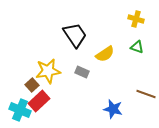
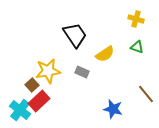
brown line: rotated 30 degrees clockwise
cyan cross: rotated 15 degrees clockwise
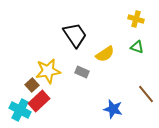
cyan cross: rotated 10 degrees counterclockwise
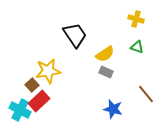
gray rectangle: moved 24 px right
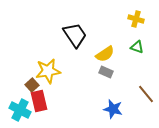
red rectangle: rotated 60 degrees counterclockwise
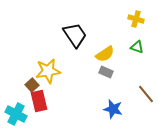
cyan cross: moved 4 px left, 4 px down
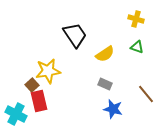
gray rectangle: moved 1 px left, 12 px down
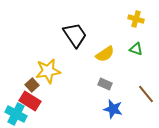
green triangle: moved 1 px left, 2 px down
red rectangle: moved 9 px left; rotated 45 degrees counterclockwise
